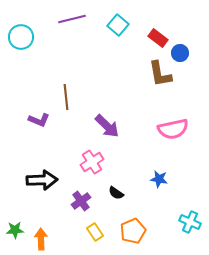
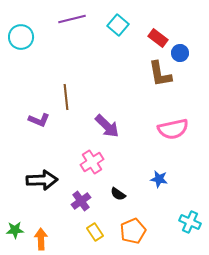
black semicircle: moved 2 px right, 1 px down
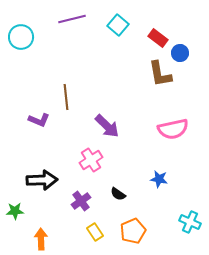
pink cross: moved 1 px left, 2 px up
green star: moved 19 px up
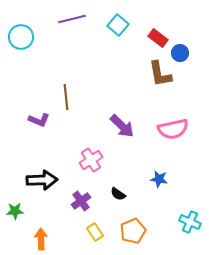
purple arrow: moved 15 px right
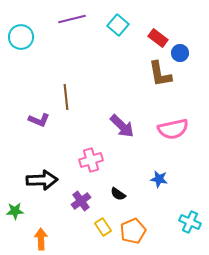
pink cross: rotated 15 degrees clockwise
yellow rectangle: moved 8 px right, 5 px up
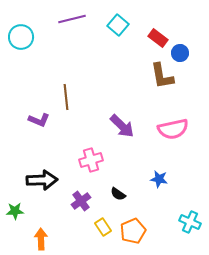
brown L-shape: moved 2 px right, 2 px down
